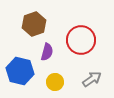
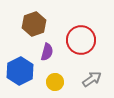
blue hexagon: rotated 20 degrees clockwise
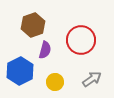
brown hexagon: moved 1 px left, 1 px down
purple semicircle: moved 2 px left, 2 px up
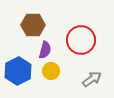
brown hexagon: rotated 20 degrees clockwise
blue hexagon: moved 2 px left
yellow circle: moved 4 px left, 11 px up
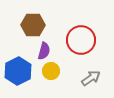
purple semicircle: moved 1 px left, 1 px down
gray arrow: moved 1 px left, 1 px up
